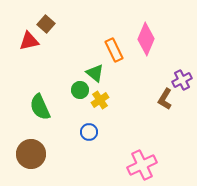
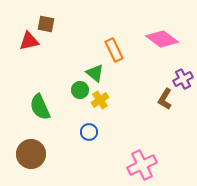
brown square: rotated 30 degrees counterclockwise
pink diamond: moved 16 px right; rotated 76 degrees counterclockwise
purple cross: moved 1 px right, 1 px up
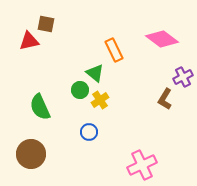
purple cross: moved 2 px up
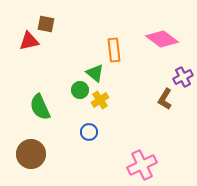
orange rectangle: rotated 20 degrees clockwise
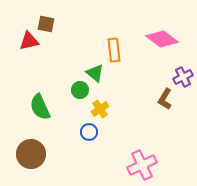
yellow cross: moved 9 px down
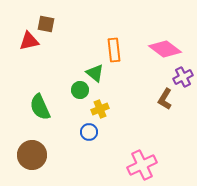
pink diamond: moved 3 px right, 10 px down
yellow cross: rotated 12 degrees clockwise
brown circle: moved 1 px right, 1 px down
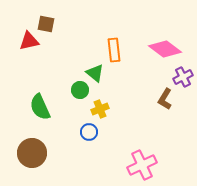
brown circle: moved 2 px up
